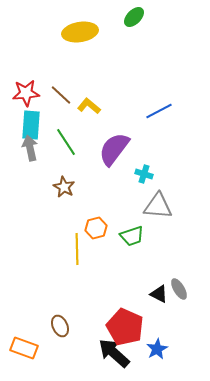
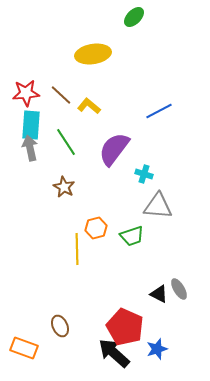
yellow ellipse: moved 13 px right, 22 px down
blue star: rotated 10 degrees clockwise
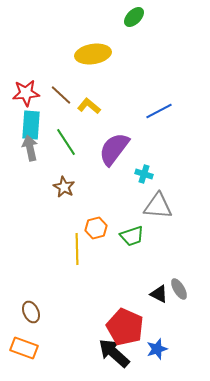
brown ellipse: moved 29 px left, 14 px up
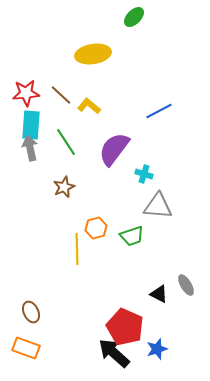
brown star: rotated 20 degrees clockwise
gray ellipse: moved 7 px right, 4 px up
orange rectangle: moved 2 px right
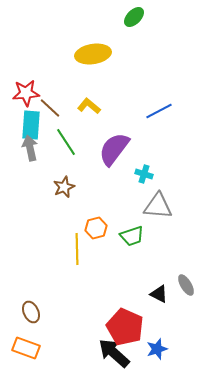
brown line: moved 11 px left, 13 px down
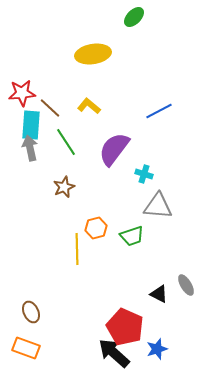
red star: moved 4 px left
